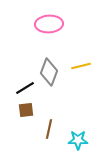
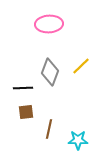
yellow line: rotated 30 degrees counterclockwise
gray diamond: moved 1 px right
black line: moved 2 px left; rotated 30 degrees clockwise
brown square: moved 2 px down
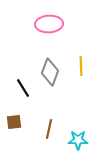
yellow line: rotated 48 degrees counterclockwise
black line: rotated 60 degrees clockwise
brown square: moved 12 px left, 10 px down
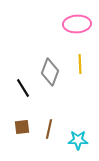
pink ellipse: moved 28 px right
yellow line: moved 1 px left, 2 px up
brown square: moved 8 px right, 5 px down
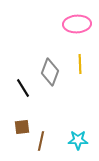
brown line: moved 8 px left, 12 px down
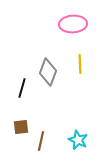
pink ellipse: moved 4 px left
gray diamond: moved 2 px left
black line: moved 1 px left; rotated 48 degrees clockwise
brown square: moved 1 px left
cyan star: rotated 24 degrees clockwise
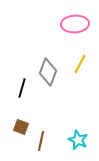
pink ellipse: moved 2 px right
yellow line: rotated 30 degrees clockwise
brown square: rotated 28 degrees clockwise
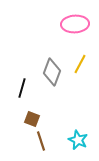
gray diamond: moved 4 px right
brown square: moved 11 px right, 8 px up
brown line: rotated 30 degrees counterclockwise
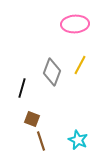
yellow line: moved 1 px down
